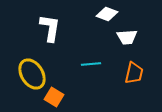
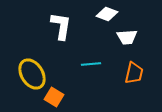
white L-shape: moved 11 px right, 2 px up
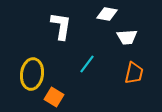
white diamond: rotated 10 degrees counterclockwise
cyan line: moved 4 px left; rotated 48 degrees counterclockwise
yellow ellipse: rotated 40 degrees clockwise
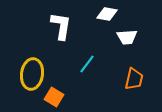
orange trapezoid: moved 6 px down
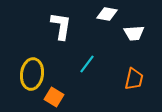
white trapezoid: moved 7 px right, 4 px up
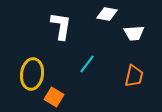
orange trapezoid: moved 3 px up
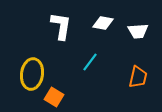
white diamond: moved 4 px left, 9 px down
white trapezoid: moved 4 px right, 2 px up
cyan line: moved 3 px right, 2 px up
orange trapezoid: moved 4 px right, 1 px down
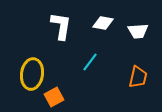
orange square: rotated 30 degrees clockwise
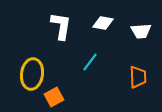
white trapezoid: moved 3 px right
orange trapezoid: rotated 15 degrees counterclockwise
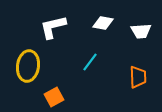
white L-shape: moved 8 px left, 1 px down; rotated 112 degrees counterclockwise
yellow ellipse: moved 4 px left, 8 px up
